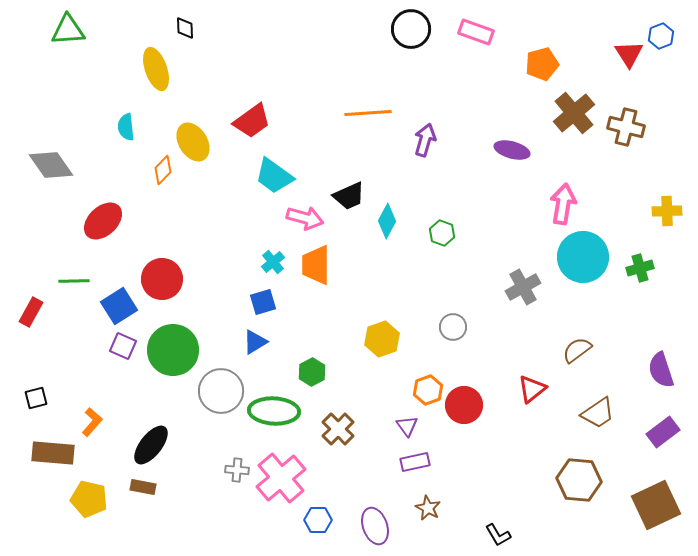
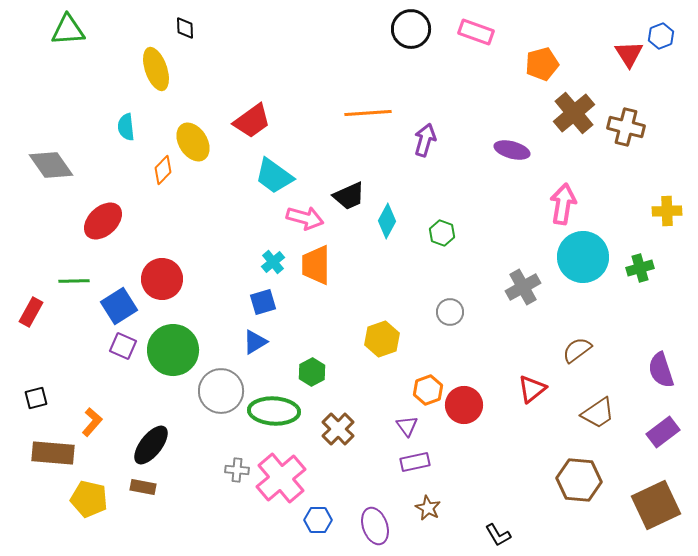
gray circle at (453, 327): moved 3 px left, 15 px up
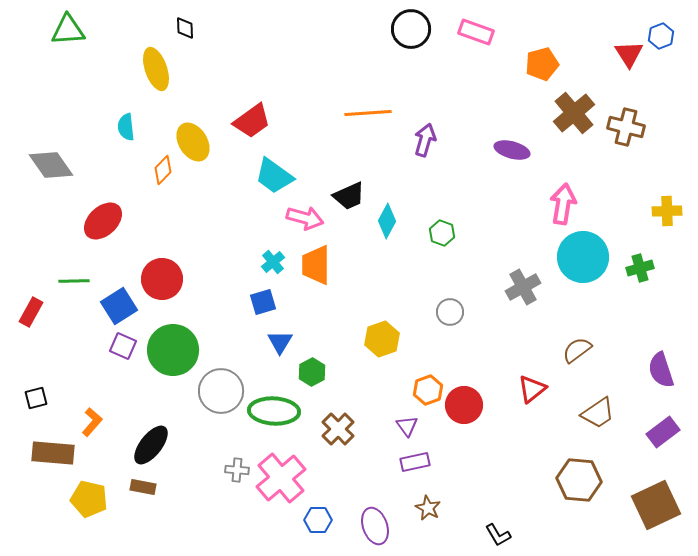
blue triangle at (255, 342): moved 25 px right; rotated 28 degrees counterclockwise
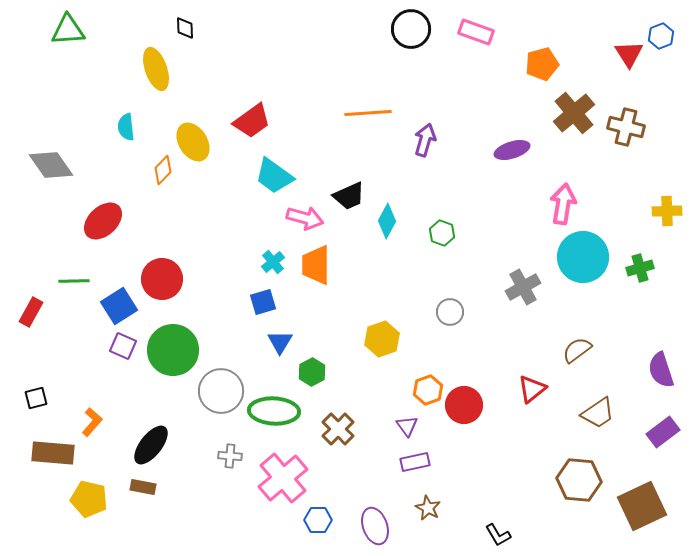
purple ellipse at (512, 150): rotated 32 degrees counterclockwise
gray cross at (237, 470): moved 7 px left, 14 px up
pink cross at (281, 478): moved 2 px right
brown square at (656, 505): moved 14 px left, 1 px down
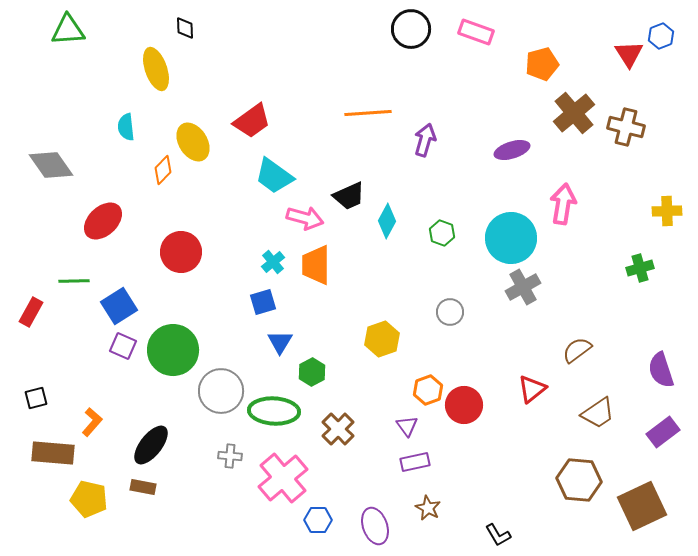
cyan circle at (583, 257): moved 72 px left, 19 px up
red circle at (162, 279): moved 19 px right, 27 px up
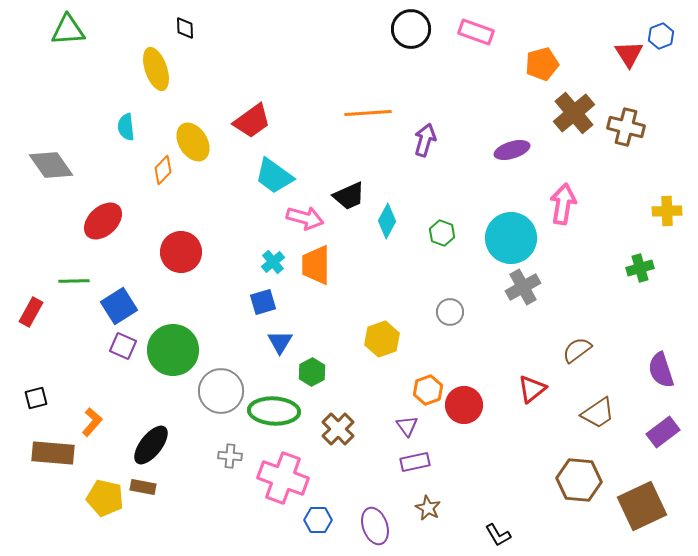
pink cross at (283, 478): rotated 30 degrees counterclockwise
yellow pentagon at (89, 499): moved 16 px right, 1 px up
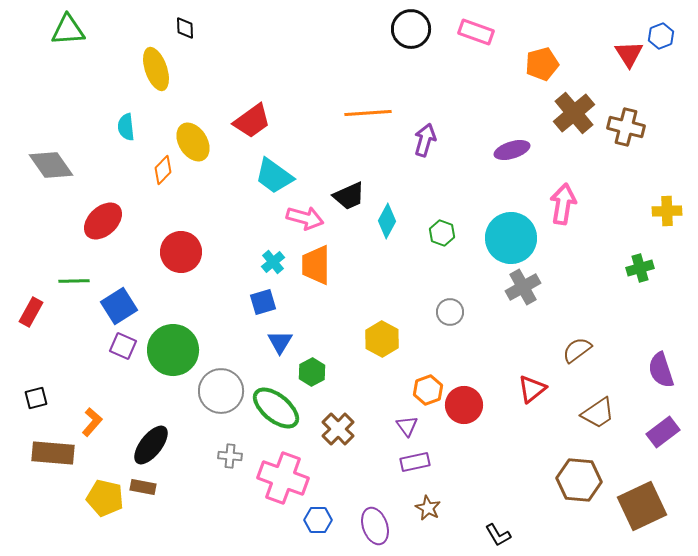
yellow hexagon at (382, 339): rotated 12 degrees counterclockwise
green ellipse at (274, 411): moved 2 px right, 3 px up; rotated 36 degrees clockwise
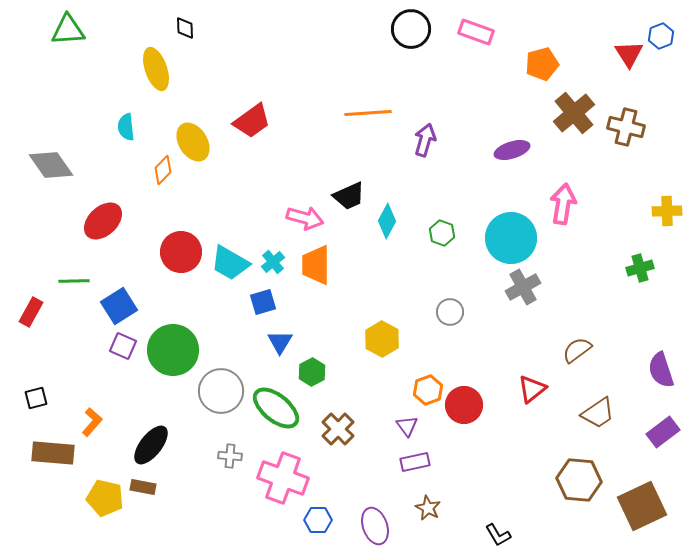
cyan trapezoid at (274, 176): moved 44 px left, 87 px down; rotated 6 degrees counterclockwise
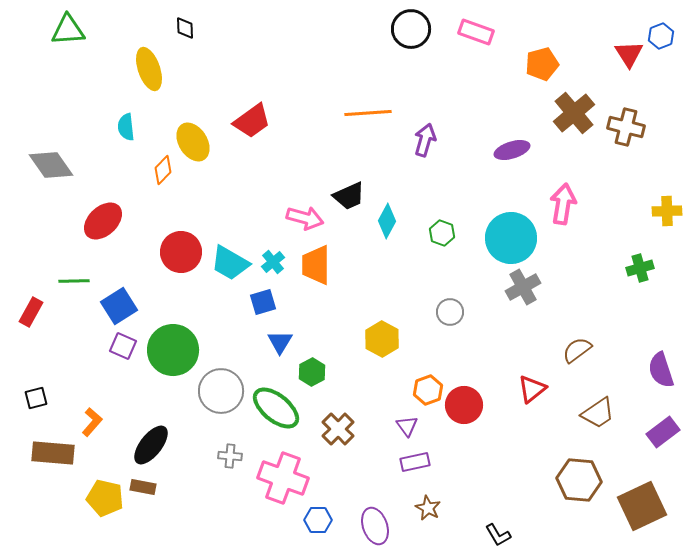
yellow ellipse at (156, 69): moved 7 px left
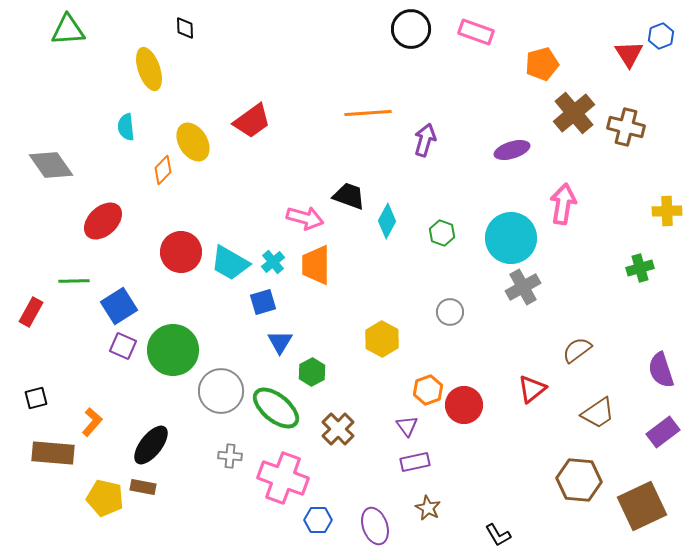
black trapezoid at (349, 196): rotated 136 degrees counterclockwise
